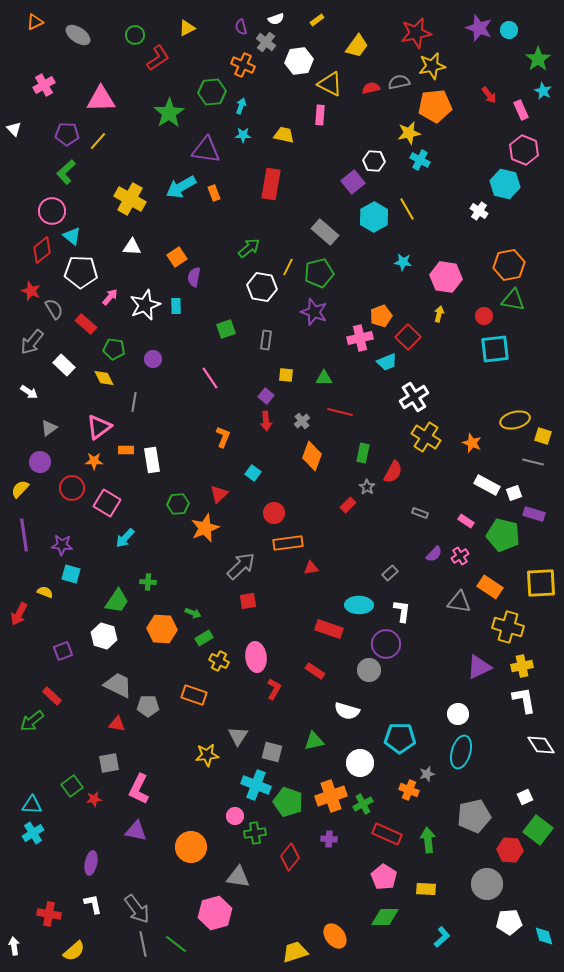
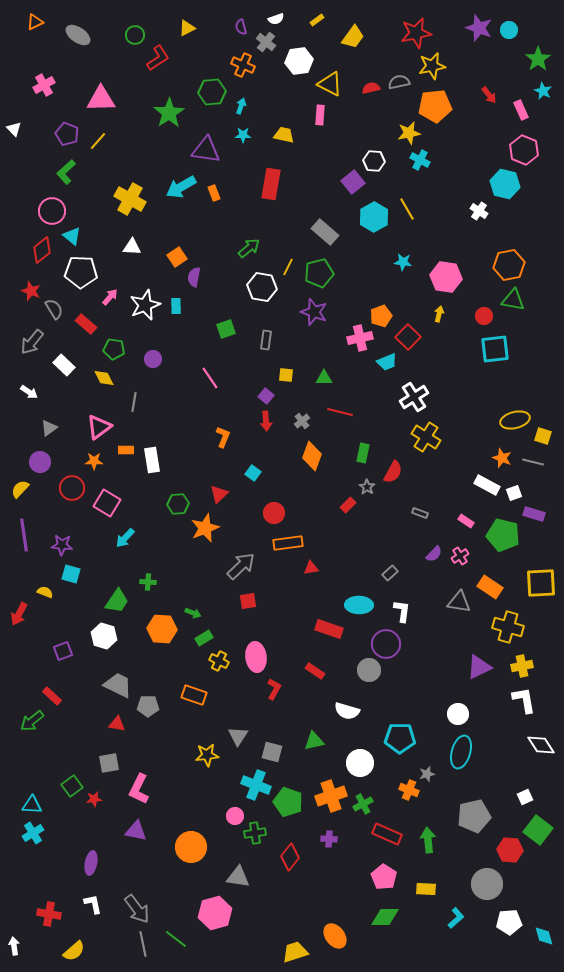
yellow trapezoid at (357, 46): moved 4 px left, 9 px up
purple pentagon at (67, 134): rotated 20 degrees clockwise
orange star at (472, 443): moved 30 px right, 15 px down
cyan L-shape at (442, 937): moved 14 px right, 19 px up
green line at (176, 944): moved 5 px up
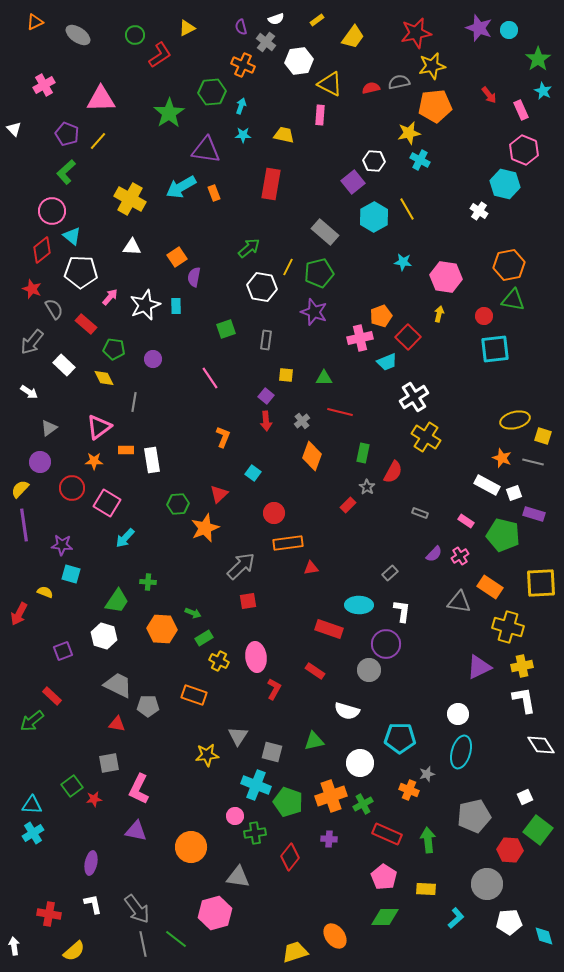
red L-shape at (158, 58): moved 2 px right, 3 px up
red star at (31, 291): moved 1 px right, 2 px up
purple line at (24, 535): moved 10 px up
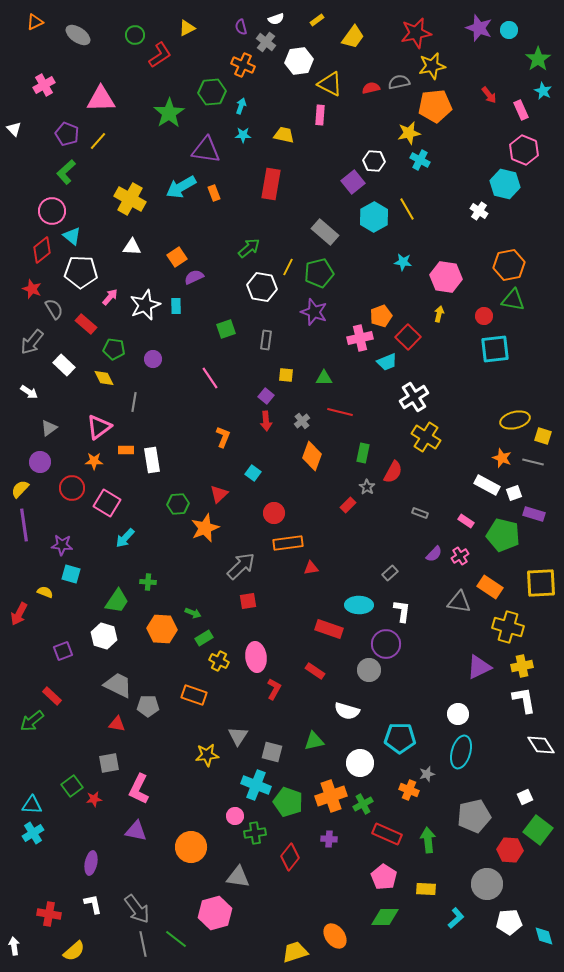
purple semicircle at (194, 277): rotated 54 degrees clockwise
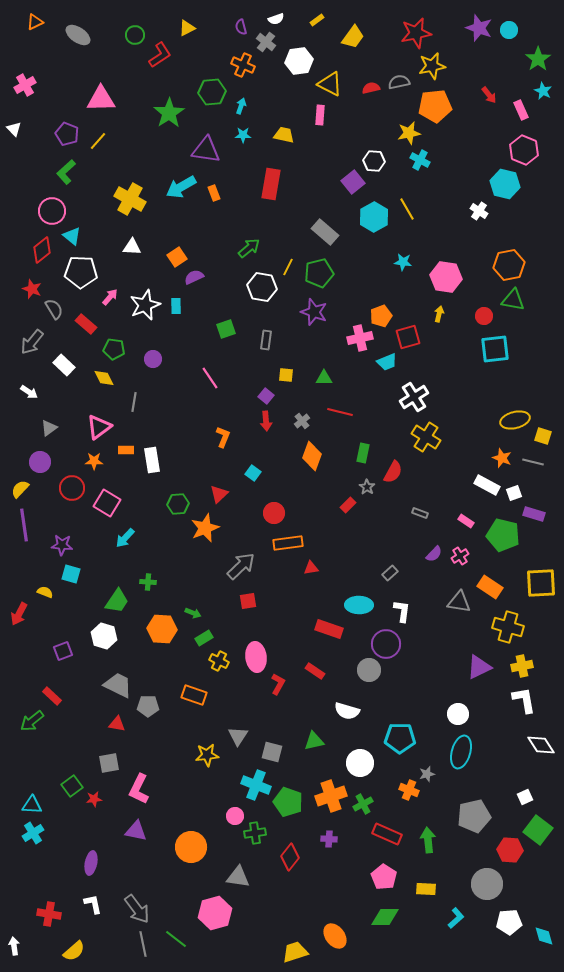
pink cross at (44, 85): moved 19 px left
red square at (408, 337): rotated 30 degrees clockwise
red L-shape at (274, 689): moved 4 px right, 5 px up
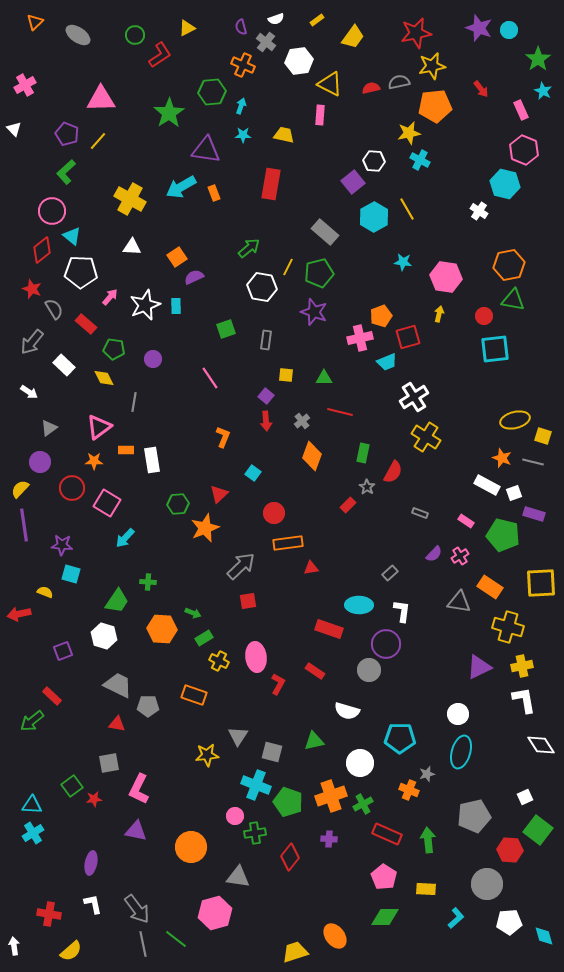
orange triangle at (35, 22): rotated 18 degrees counterclockwise
red arrow at (489, 95): moved 8 px left, 6 px up
red arrow at (19, 614): rotated 50 degrees clockwise
yellow semicircle at (74, 951): moved 3 px left
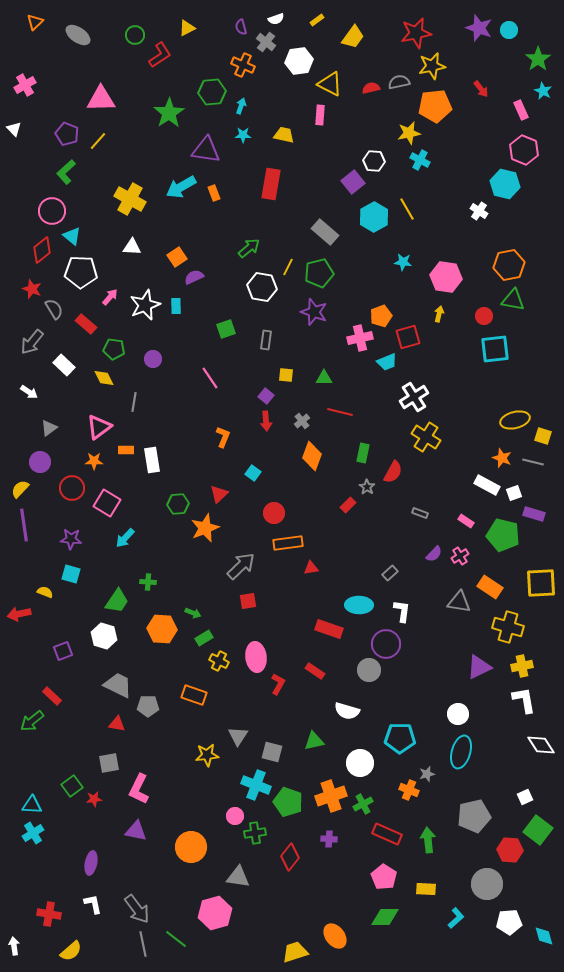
purple star at (62, 545): moved 9 px right, 6 px up
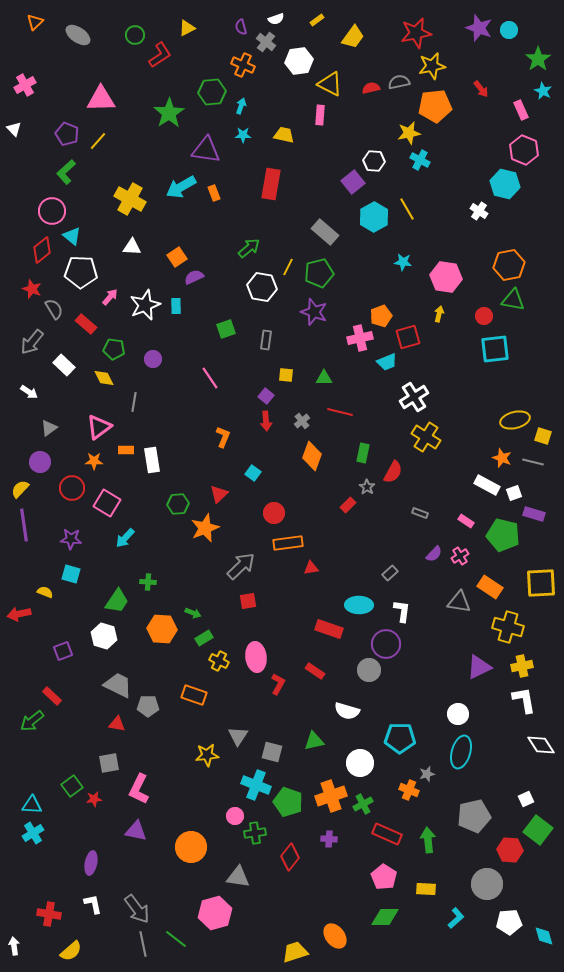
white square at (525, 797): moved 1 px right, 2 px down
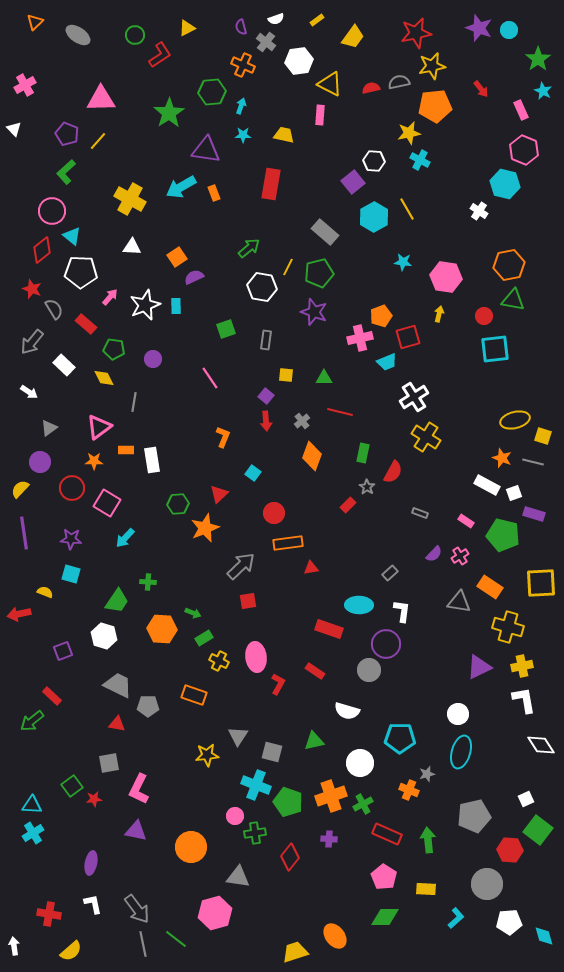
purple line at (24, 525): moved 8 px down
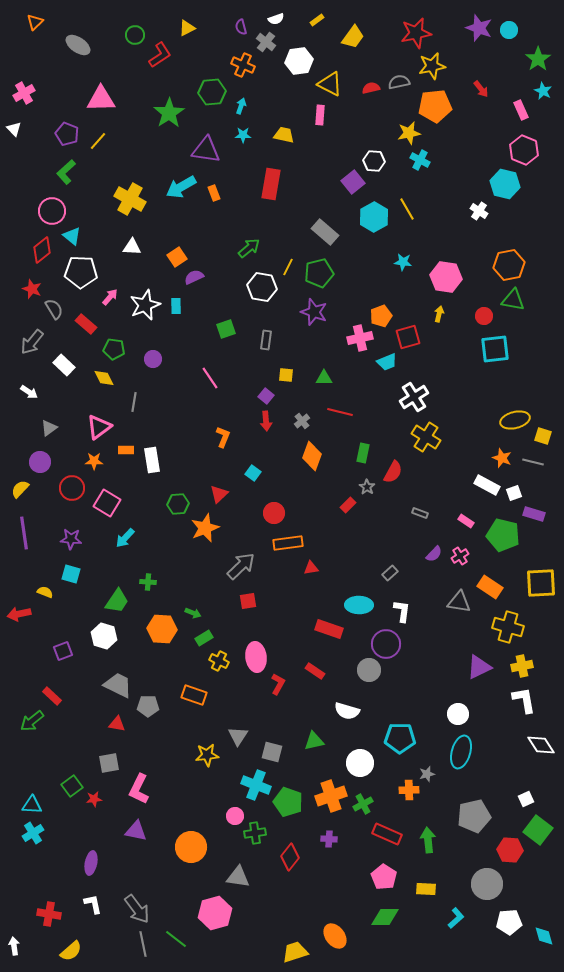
gray ellipse at (78, 35): moved 10 px down
pink cross at (25, 85): moved 1 px left, 8 px down
orange cross at (409, 790): rotated 24 degrees counterclockwise
